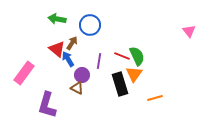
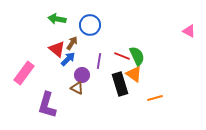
pink triangle: rotated 24 degrees counterclockwise
blue arrow: rotated 77 degrees clockwise
orange triangle: rotated 30 degrees counterclockwise
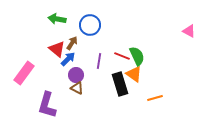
purple circle: moved 6 px left
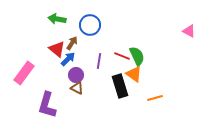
black rectangle: moved 2 px down
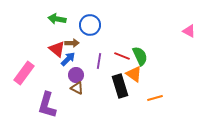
brown arrow: rotated 56 degrees clockwise
green semicircle: moved 3 px right
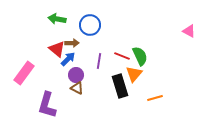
orange triangle: rotated 36 degrees clockwise
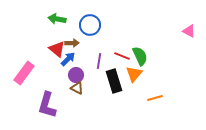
black rectangle: moved 6 px left, 5 px up
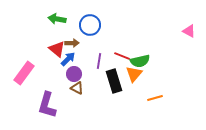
green semicircle: moved 5 px down; rotated 102 degrees clockwise
purple circle: moved 2 px left, 1 px up
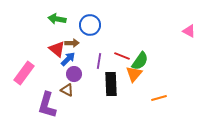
green semicircle: rotated 42 degrees counterclockwise
black rectangle: moved 3 px left, 3 px down; rotated 15 degrees clockwise
brown triangle: moved 10 px left, 2 px down
orange line: moved 4 px right
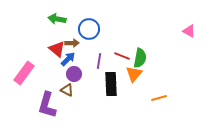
blue circle: moved 1 px left, 4 px down
green semicircle: moved 3 px up; rotated 24 degrees counterclockwise
